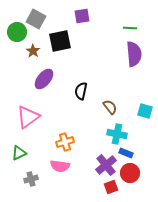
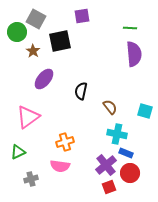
green triangle: moved 1 px left, 1 px up
red square: moved 2 px left
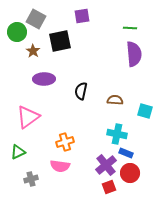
purple ellipse: rotated 50 degrees clockwise
brown semicircle: moved 5 px right, 7 px up; rotated 49 degrees counterclockwise
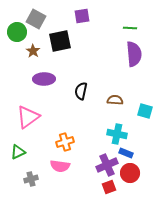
purple cross: moved 1 px right; rotated 15 degrees clockwise
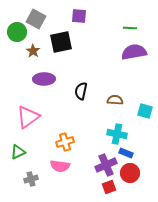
purple square: moved 3 px left; rotated 14 degrees clockwise
black square: moved 1 px right, 1 px down
purple semicircle: moved 2 px up; rotated 95 degrees counterclockwise
purple cross: moved 1 px left
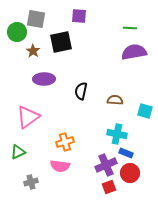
gray square: rotated 18 degrees counterclockwise
gray cross: moved 3 px down
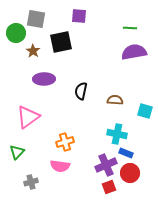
green circle: moved 1 px left, 1 px down
green triangle: moved 1 px left; rotated 21 degrees counterclockwise
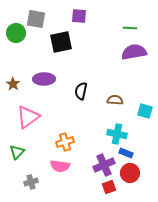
brown star: moved 20 px left, 33 px down
purple cross: moved 2 px left
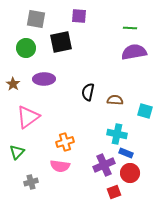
green circle: moved 10 px right, 15 px down
black semicircle: moved 7 px right, 1 px down
red square: moved 5 px right, 5 px down
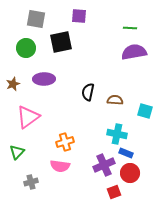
brown star: rotated 16 degrees clockwise
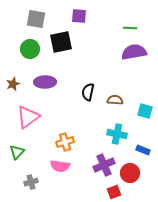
green circle: moved 4 px right, 1 px down
purple ellipse: moved 1 px right, 3 px down
blue rectangle: moved 17 px right, 3 px up
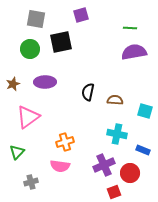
purple square: moved 2 px right, 1 px up; rotated 21 degrees counterclockwise
